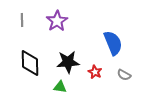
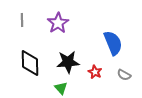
purple star: moved 1 px right, 2 px down
green triangle: moved 1 px right, 1 px down; rotated 40 degrees clockwise
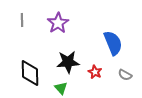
black diamond: moved 10 px down
gray semicircle: moved 1 px right
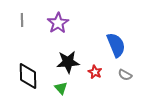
blue semicircle: moved 3 px right, 2 px down
black diamond: moved 2 px left, 3 px down
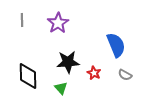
red star: moved 1 px left, 1 px down
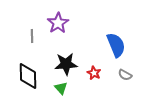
gray line: moved 10 px right, 16 px down
black star: moved 2 px left, 2 px down
